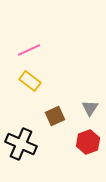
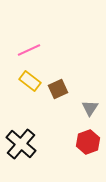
brown square: moved 3 px right, 27 px up
black cross: rotated 16 degrees clockwise
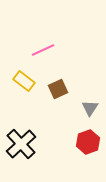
pink line: moved 14 px right
yellow rectangle: moved 6 px left
black cross: rotated 8 degrees clockwise
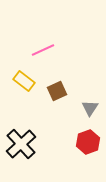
brown square: moved 1 px left, 2 px down
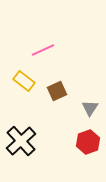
black cross: moved 3 px up
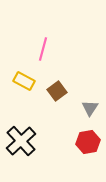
pink line: moved 1 px up; rotated 50 degrees counterclockwise
yellow rectangle: rotated 10 degrees counterclockwise
brown square: rotated 12 degrees counterclockwise
red hexagon: rotated 10 degrees clockwise
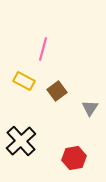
red hexagon: moved 14 px left, 16 px down
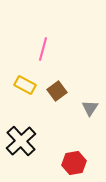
yellow rectangle: moved 1 px right, 4 px down
red hexagon: moved 5 px down
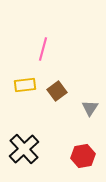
yellow rectangle: rotated 35 degrees counterclockwise
black cross: moved 3 px right, 8 px down
red hexagon: moved 9 px right, 7 px up
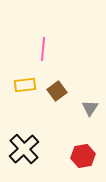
pink line: rotated 10 degrees counterclockwise
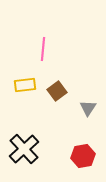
gray triangle: moved 2 px left
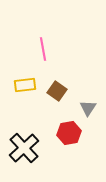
pink line: rotated 15 degrees counterclockwise
brown square: rotated 18 degrees counterclockwise
black cross: moved 1 px up
red hexagon: moved 14 px left, 23 px up
